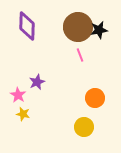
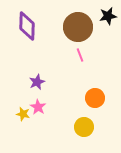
black star: moved 9 px right, 14 px up
pink star: moved 20 px right, 12 px down
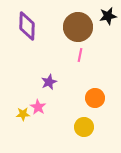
pink line: rotated 32 degrees clockwise
purple star: moved 12 px right
yellow star: rotated 16 degrees counterclockwise
